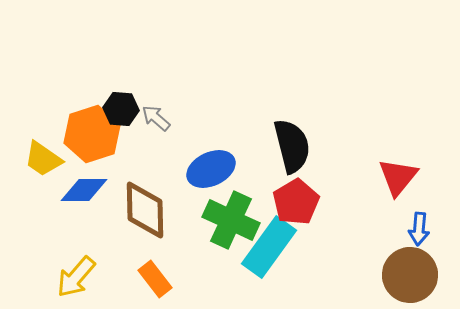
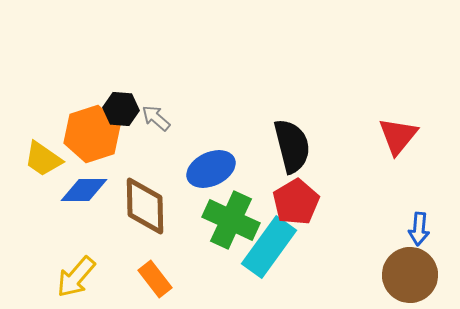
red triangle: moved 41 px up
brown diamond: moved 4 px up
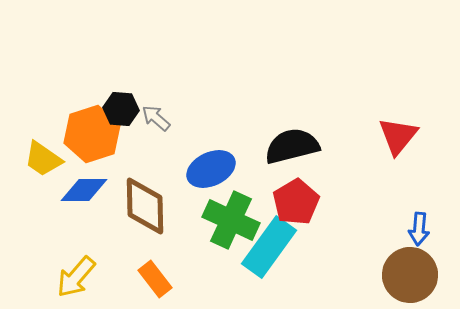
black semicircle: rotated 90 degrees counterclockwise
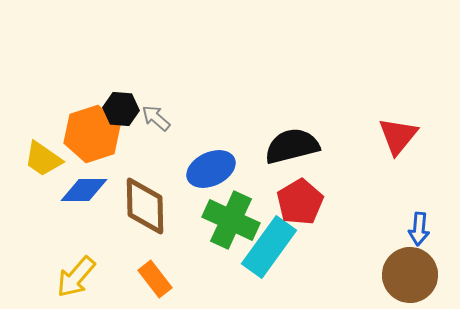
red pentagon: moved 4 px right
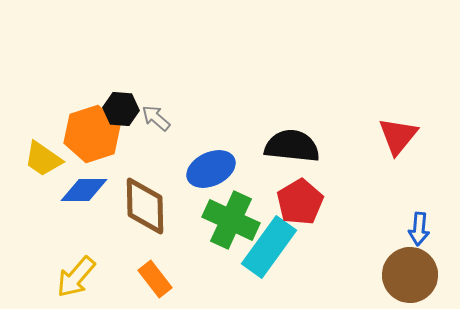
black semicircle: rotated 20 degrees clockwise
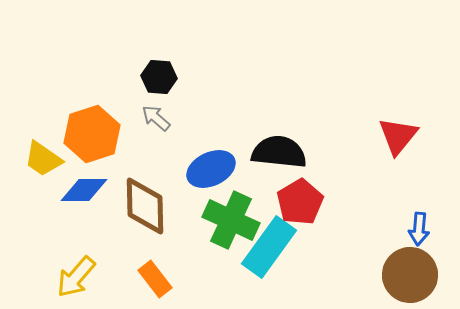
black hexagon: moved 38 px right, 32 px up
black semicircle: moved 13 px left, 6 px down
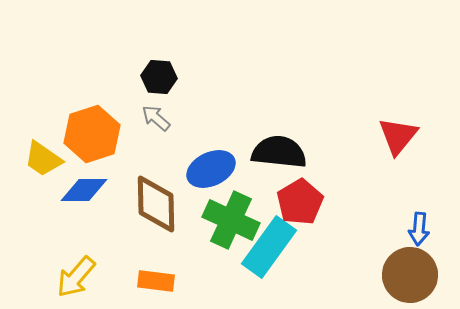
brown diamond: moved 11 px right, 2 px up
orange rectangle: moved 1 px right, 2 px down; rotated 45 degrees counterclockwise
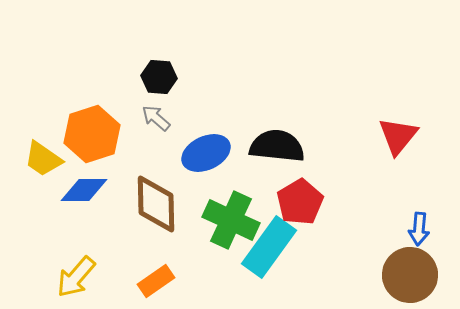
black semicircle: moved 2 px left, 6 px up
blue ellipse: moved 5 px left, 16 px up
orange rectangle: rotated 42 degrees counterclockwise
